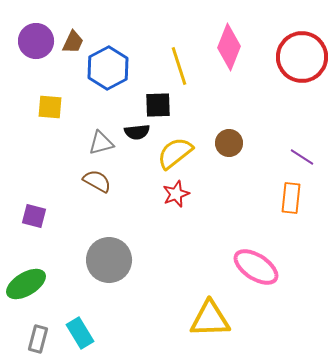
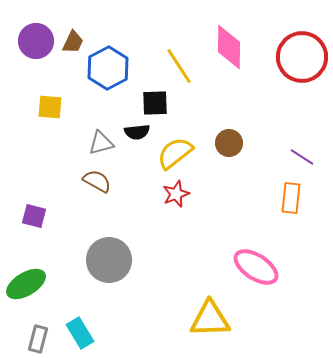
pink diamond: rotated 21 degrees counterclockwise
yellow line: rotated 15 degrees counterclockwise
black square: moved 3 px left, 2 px up
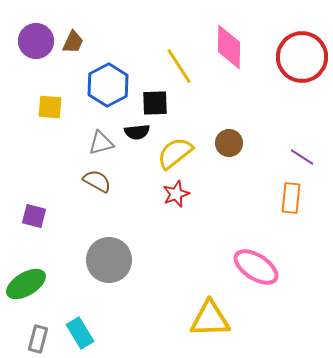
blue hexagon: moved 17 px down
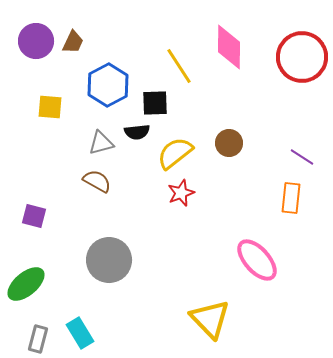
red star: moved 5 px right, 1 px up
pink ellipse: moved 1 px right, 7 px up; rotated 15 degrees clockwise
green ellipse: rotated 9 degrees counterclockwise
yellow triangle: rotated 48 degrees clockwise
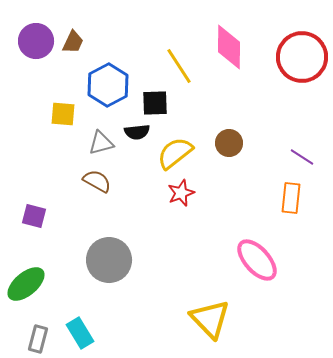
yellow square: moved 13 px right, 7 px down
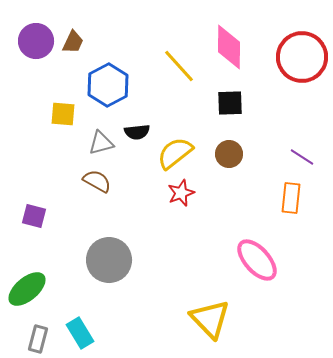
yellow line: rotated 9 degrees counterclockwise
black square: moved 75 px right
brown circle: moved 11 px down
green ellipse: moved 1 px right, 5 px down
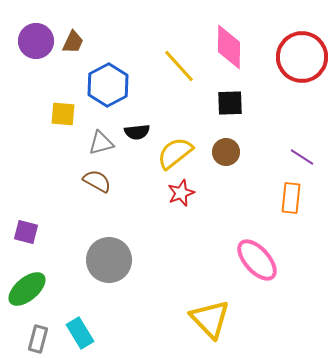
brown circle: moved 3 px left, 2 px up
purple square: moved 8 px left, 16 px down
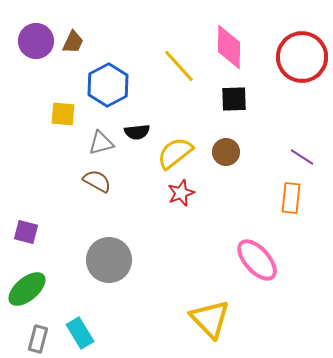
black square: moved 4 px right, 4 px up
